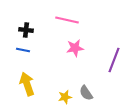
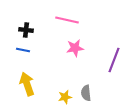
gray semicircle: rotated 28 degrees clockwise
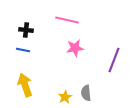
yellow arrow: moved 2 px left, 1 px down
yellow star: rotated 16 degrees counterclockwise
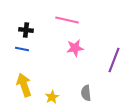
blue line: moved 1 px left, 1 px up
yellow arrow: moved 1 px left
yellow star: moved 13 px left
